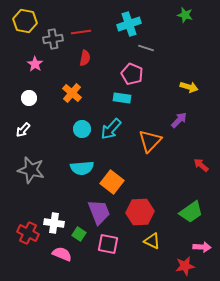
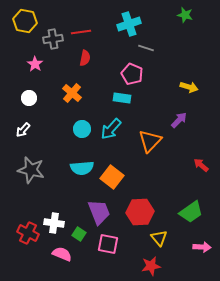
orange square: moved 5 px up
yellow triangle: moved 7 px right, 3 px up; rotated 24 degrees clockwise
red star: moved 34 px left
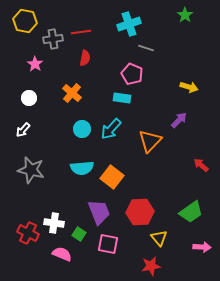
green star: rotated 21 degrees clockwise
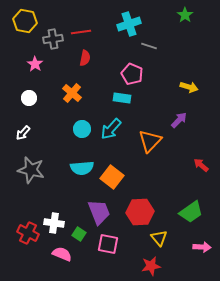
gray line: moved 3 px right, 2 px up
white arrow: moved 3 px down
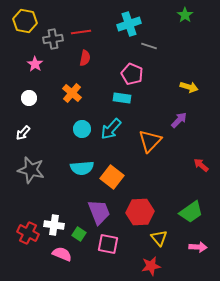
white cross: moved 2 px down
pink arrow: moved 4 px left
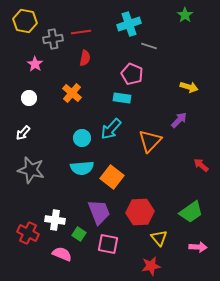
cyan circle: moved 9 px down
white cross: moved 1 px right, 5 px up
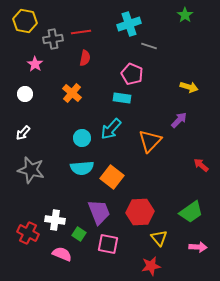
white circle: moved 4 px left, 4 px up
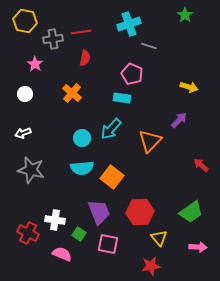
white arrow: rotated 28 degrees clockwise
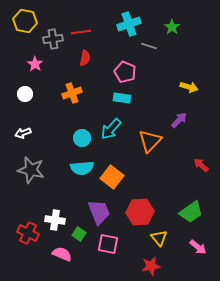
green star: moved 13 px left, 12 px down
pink pentagon: moved 7 px left, 2 px up
orange cross: rotated 30 degrees clockwise
pink arrow: rotated 36 degrees clockwise
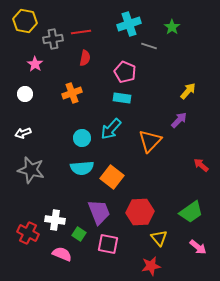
yellow arrow: moved 1 px left, 4 px down; rotated 66 degrees counterclockwise
